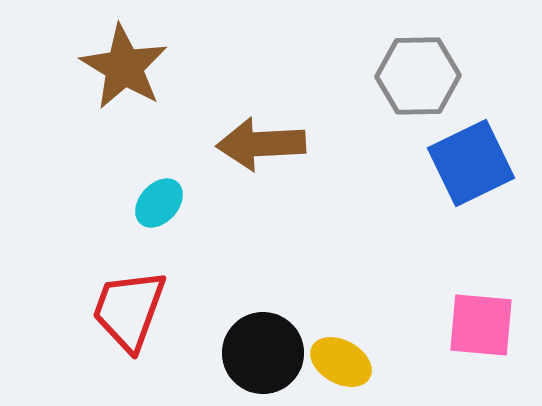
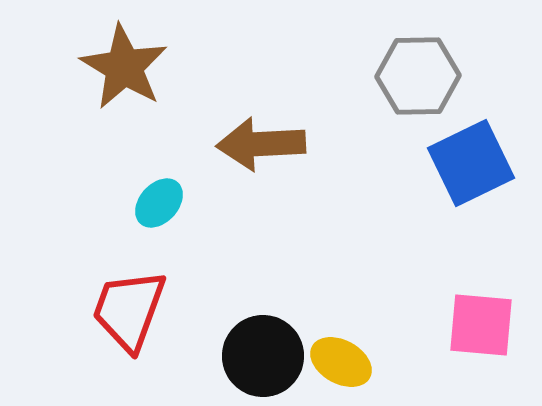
black circle: moved 3 px down
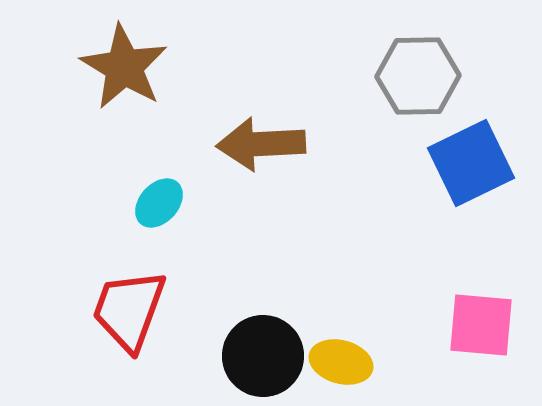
yellow ellipse: rotated 14 degrees counterclockwise
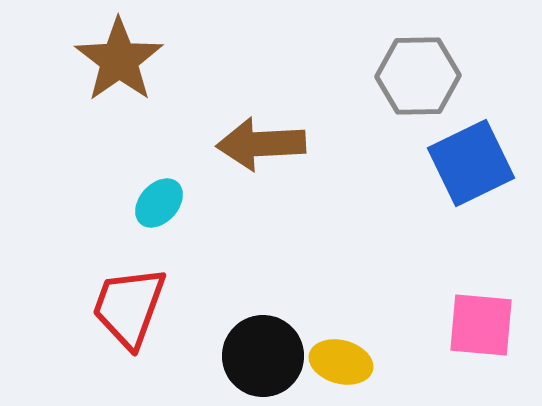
brown star: moved 5 px left, 7 px up; rotated 6 degrees clockwise
red trapezoid: moved 3 px up
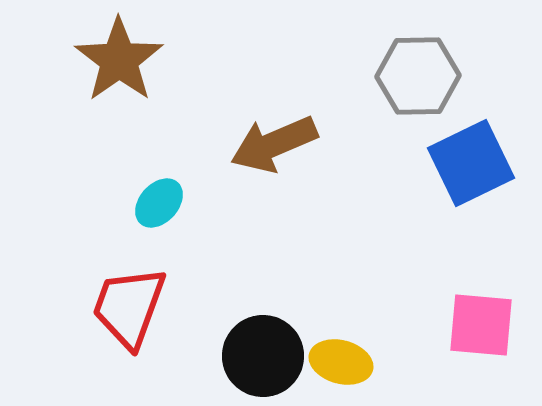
brown arrow: moved 13 px right; rotated 20 degrees counterclockwise
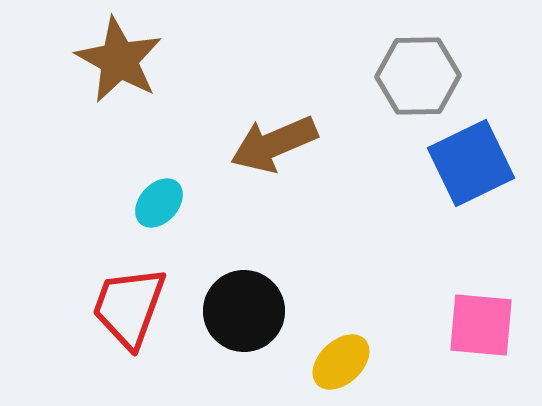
brown star: rotated 8 degrees counterclockwise
black circle: moved 19 px left, 45 px up
yellow ellipse: rotated 58 degrees counterclockwise
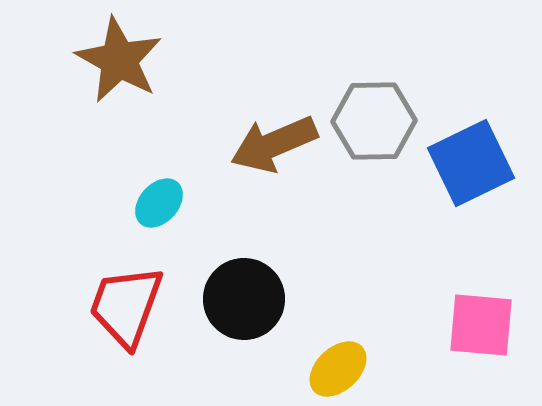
gray hexagon: moved 44 px left, 45 px down
red trapezoid: moved 3 px left, 1 px up
black circle: moved 12 px up
yellow ellipse: moved 3 px left, 7 px down
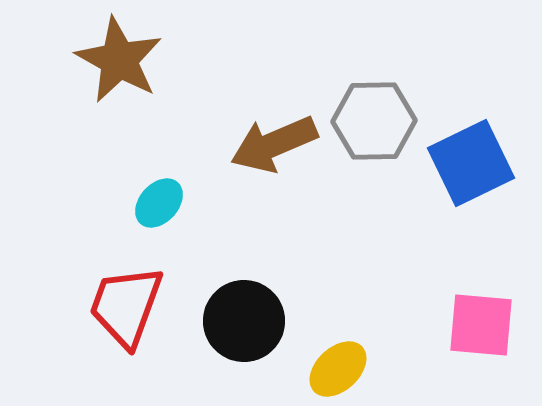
black circle: moved 22 px down
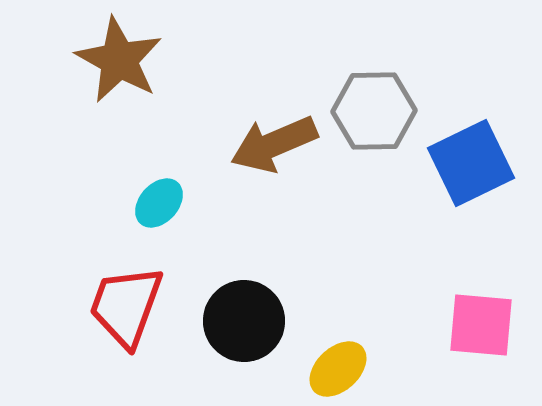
gray hexagon: moved 10 px up
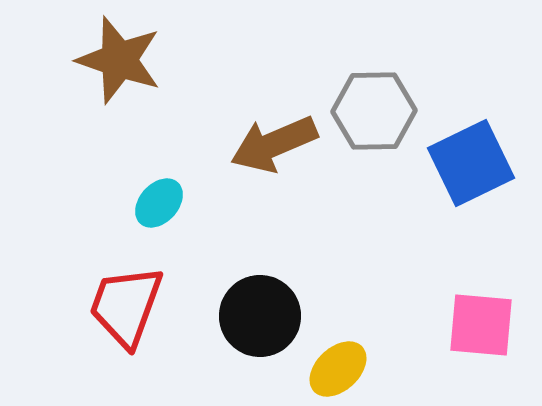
brown star: rotated 10 degrees counterclockwise
black circle: moved 16 px right, 5 px up
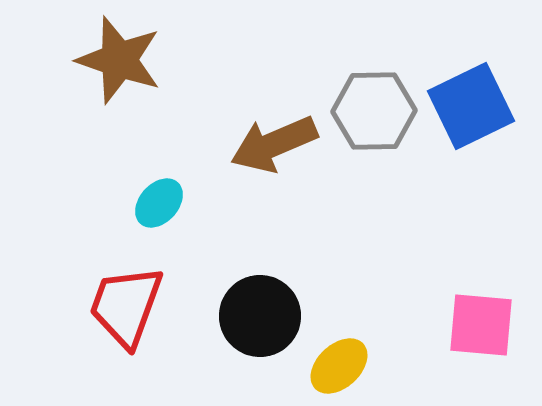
blue square: moved 57 px up
yellow ellipse: moved 1 px right, 3 px up
